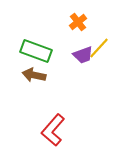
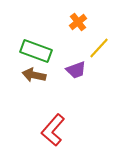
purple trapezoid: moved 7 px left, 15 px down
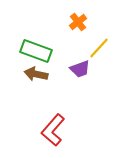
purple trapezoid: moved 4 px right, 1 px up
brown arrow: moved 2 px right, 1 px up
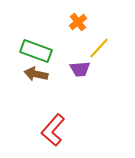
purple trapezoid: rotated 15 degrees clockwise
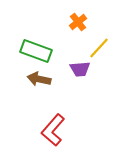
brown arrow: moved 3 px right, 5 px down
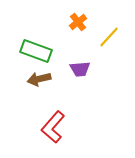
yellow line: moved 10 px right, 11 px up
brown arrow: rotated 25 degrees counterclockwise
red L-shape: moved 3 px up
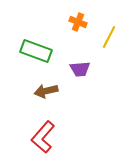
orange cross: rotated 30 degrees counterclockwise
yellow line: rotated 15 degrees counterclockwise
brown arrow: moved 7 px right, 12 px down
red L-shape: moved 10 px left, 10 px down
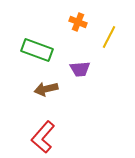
green rectangle: moved 1 px right, 1 px up
brown arrow: moved 2 px up
